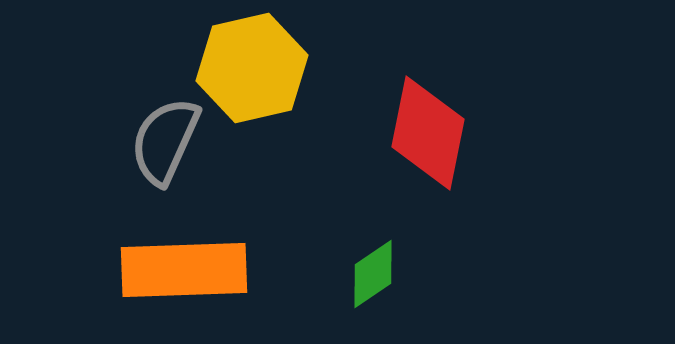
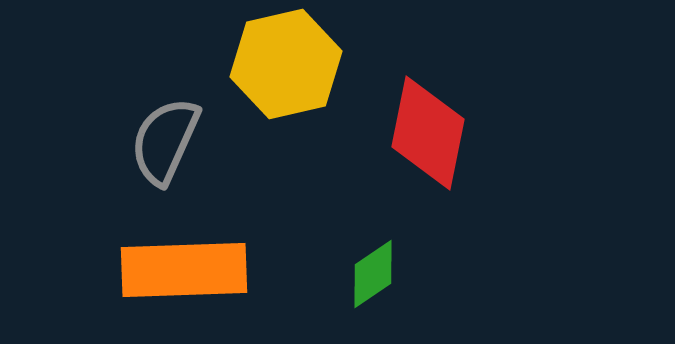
yellow hexagon: moved 34 px right, 4 px up
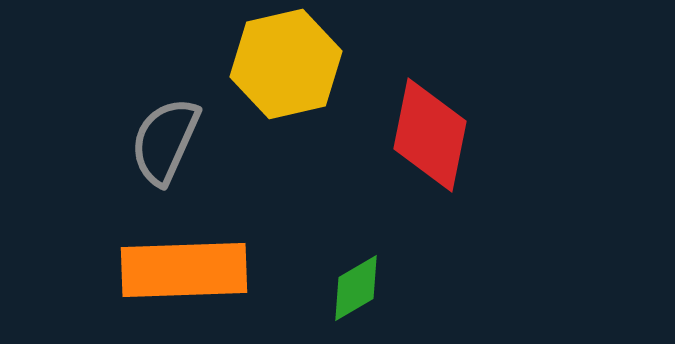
red diamond: moved 2 px right, 2 px down
green diamond: moved 17 px left, 14 px down; rotated 4 degrees clockwise
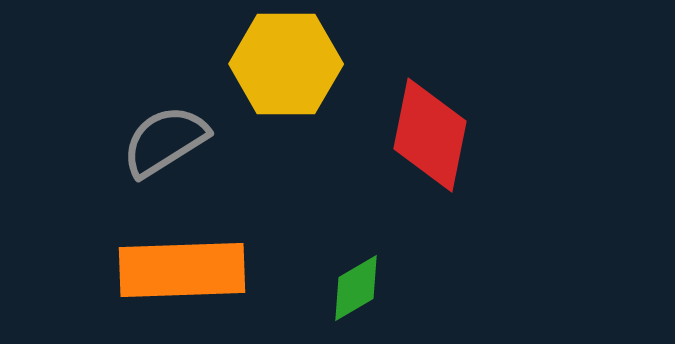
yellow hexagon: rotated 13 degrees clockwise
gray semicircle: rotated 34 degrees clockwise
orange rectangle: moved 2 px left
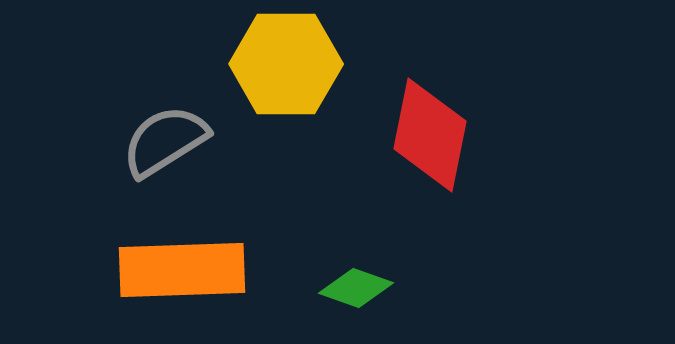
green diamond: rotated 50 degrees clockwise
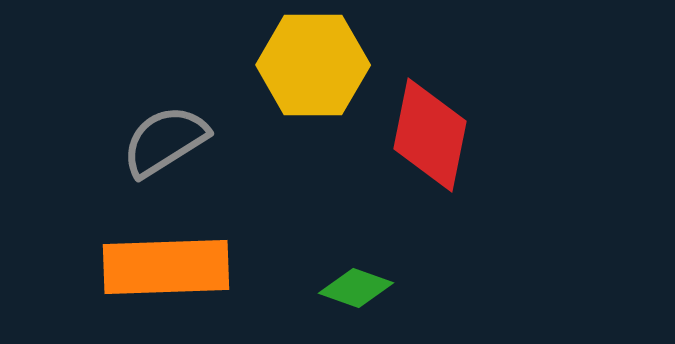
yellow hexagon: moved 27 px right, 1 px down
orange rectangle: moved 16 px left, 3 px up
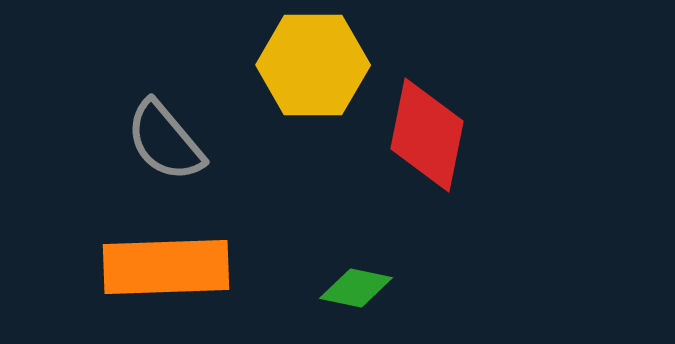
red diamond: moved 3 px left
gray semicircle: rotated 98 degrees counterclockwise
green diamond: rotated 8 degrees counterclockwise
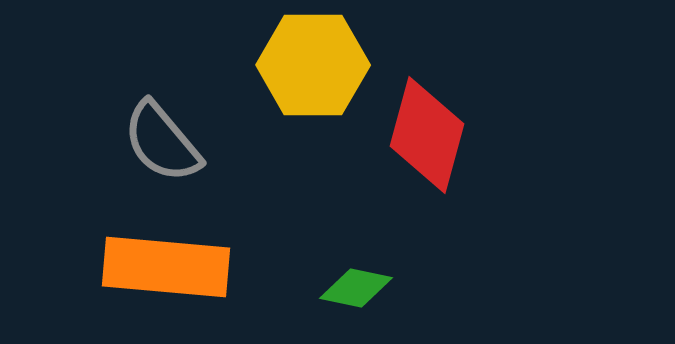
red diamond: rotated 4 degrees clockwise
gray semicircle: moved 3 px left, 1 px down
orange rectangle: rotated 7 degrees clockwise
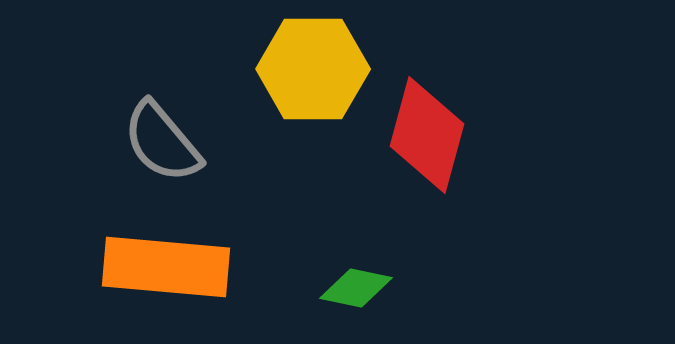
yellow hexagon: moved 4 px down
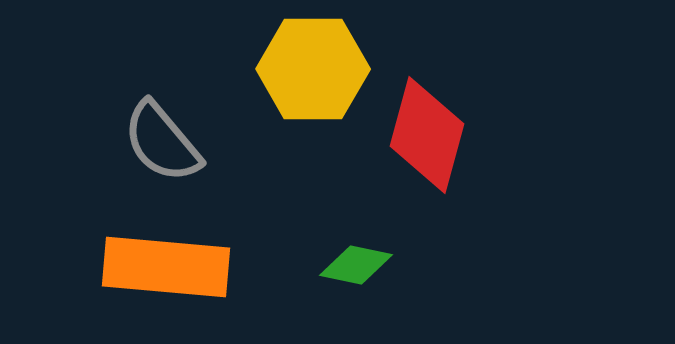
green diamond: moved 23 px up
